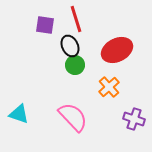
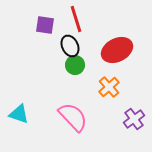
purple cross: rotated 35 degrees clockwise
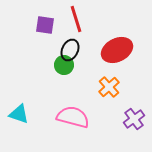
black ellipse: moved 4 px down; rotated 50 degrees clockwise
green circle: moved 11 px left
pink semicircle: rotated 32 degrees counterclockwise
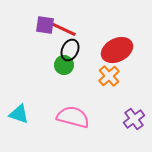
red line: moved 13 px left, 10 px down; rotated 48 degrees counterclockwise
orange cross: moved 11 px up
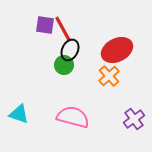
red line: rotated 36 degrees clockwise
